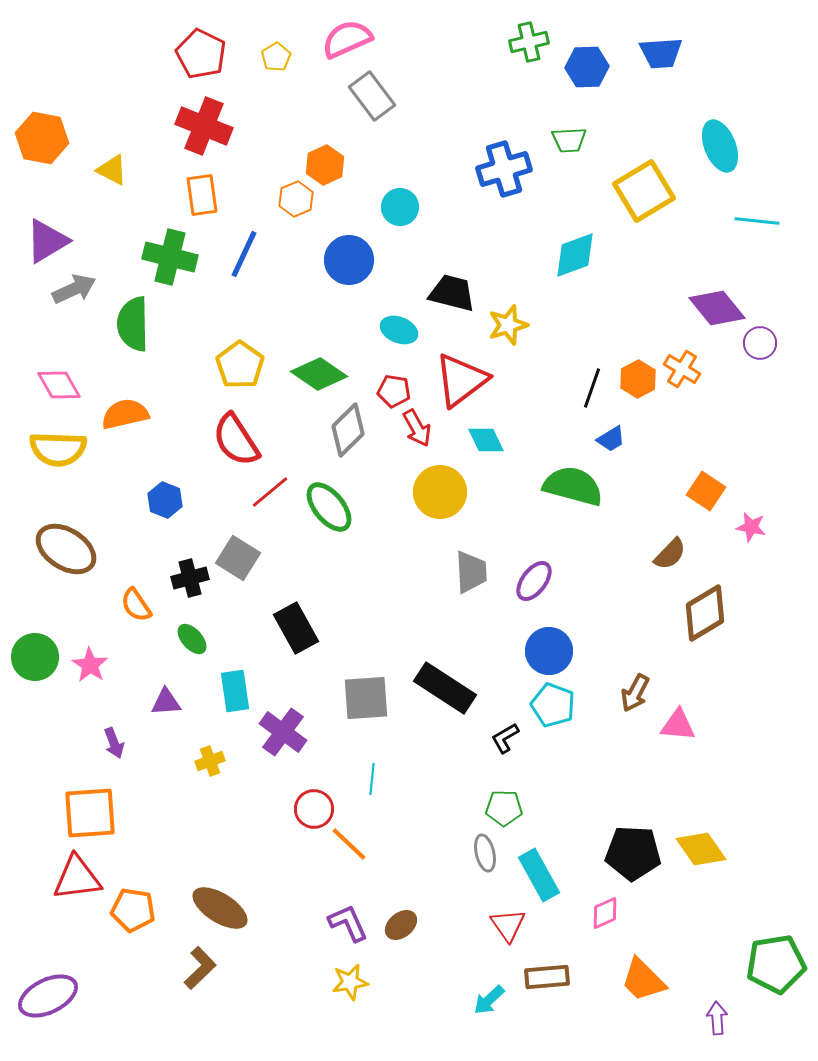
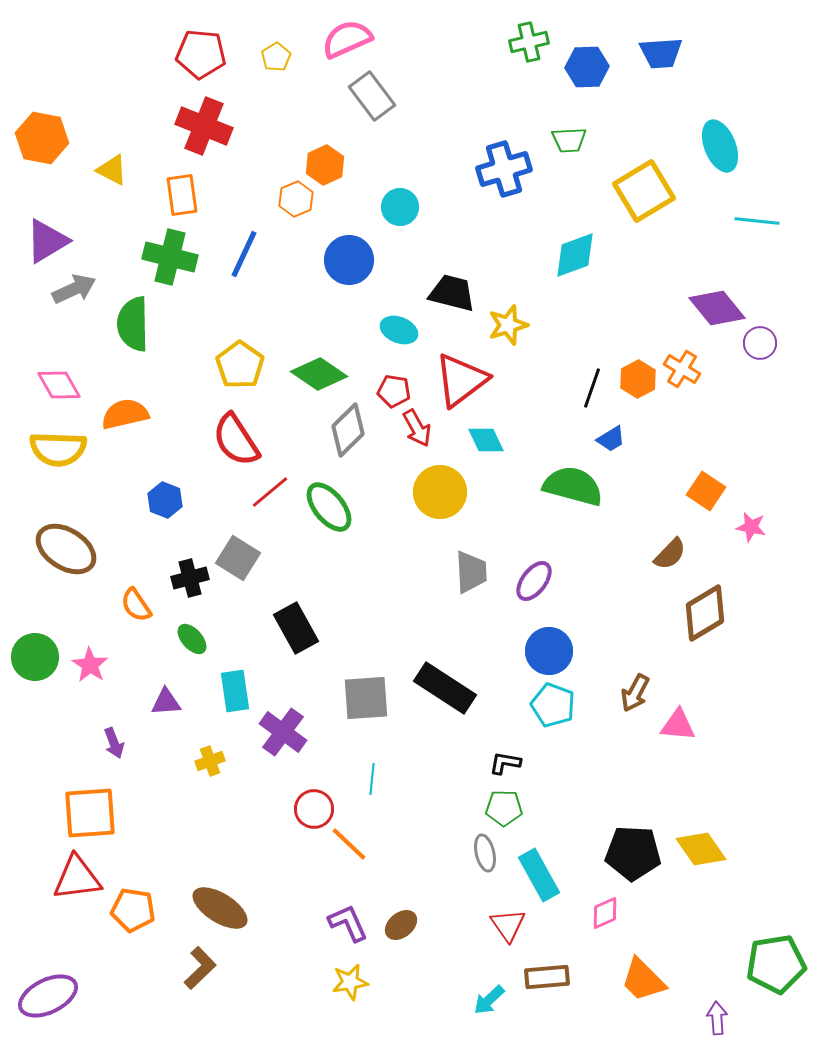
red pentagon at (201, 54): rotated 21 degrees counterclockwise
orange rectangle at (202, 195): moved 20 px left
black L-shape at (505, 738): moved 25 px down; rotated 40 degrees clockwise
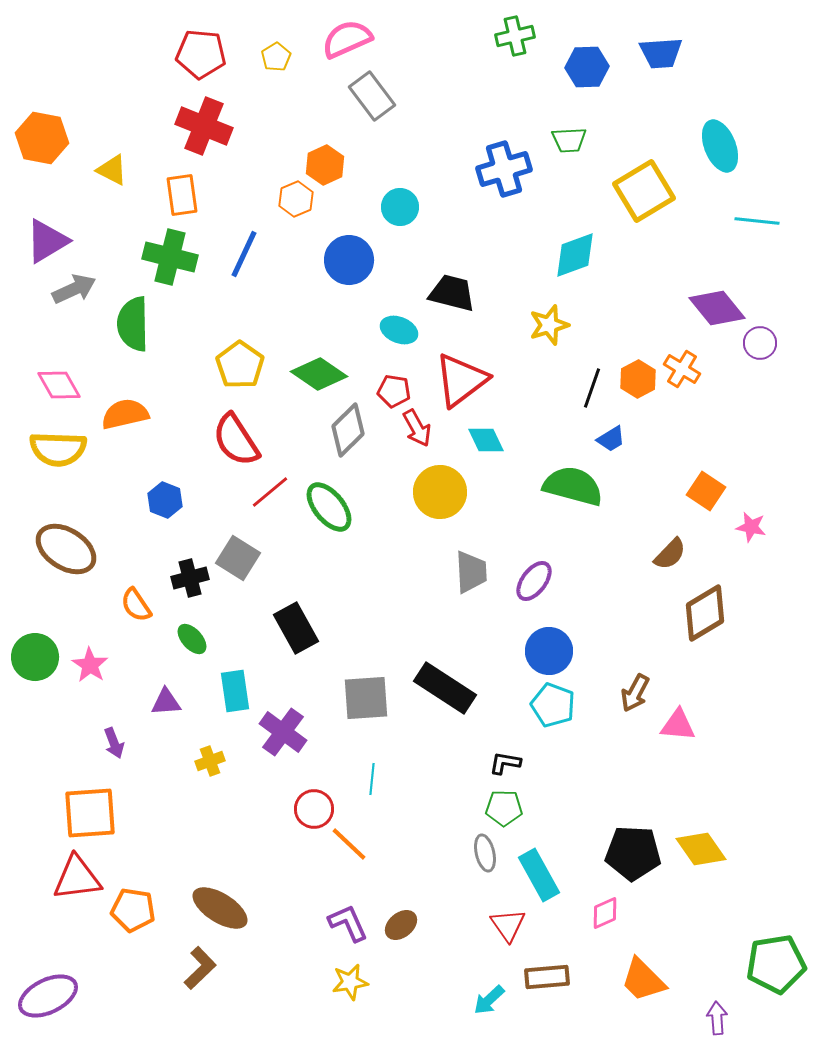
green cross at (529, 42): moved 14 px left, 6 px up
yellow star at (508, 325): moved 41 px right
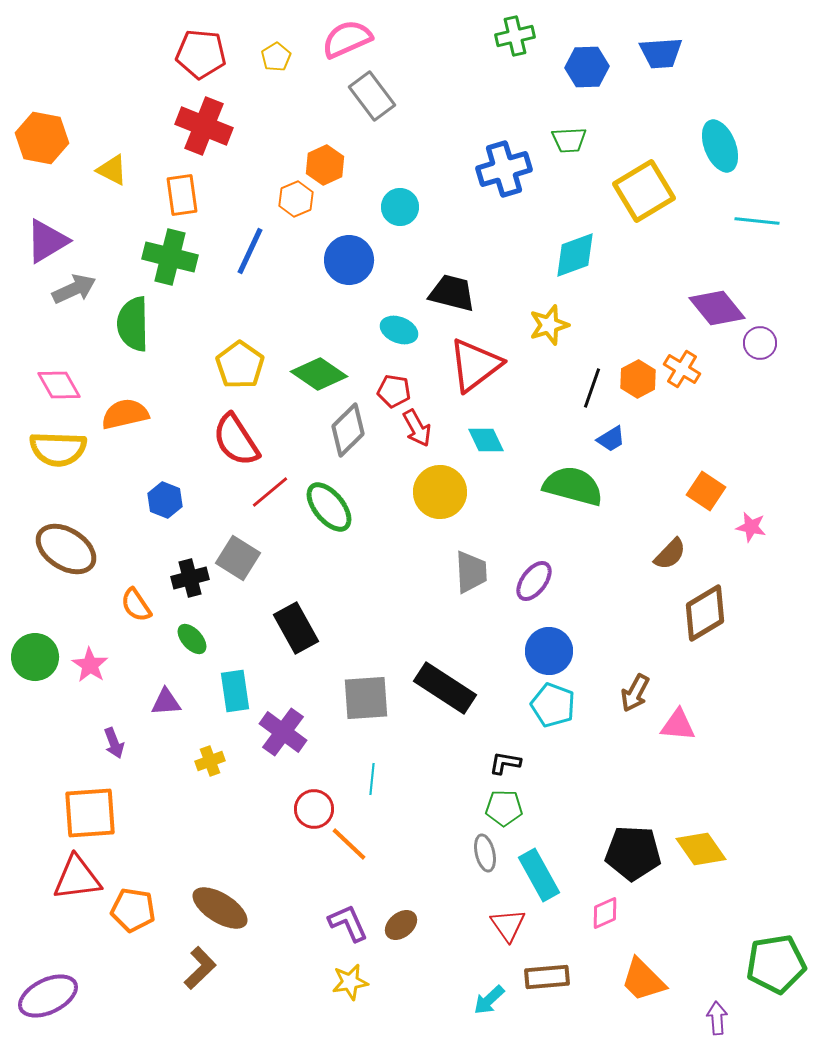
blue line at (244, 254): moved 6 px right, 3 px up
red triangle at (461, 380): moved 14 px right, 15 px up
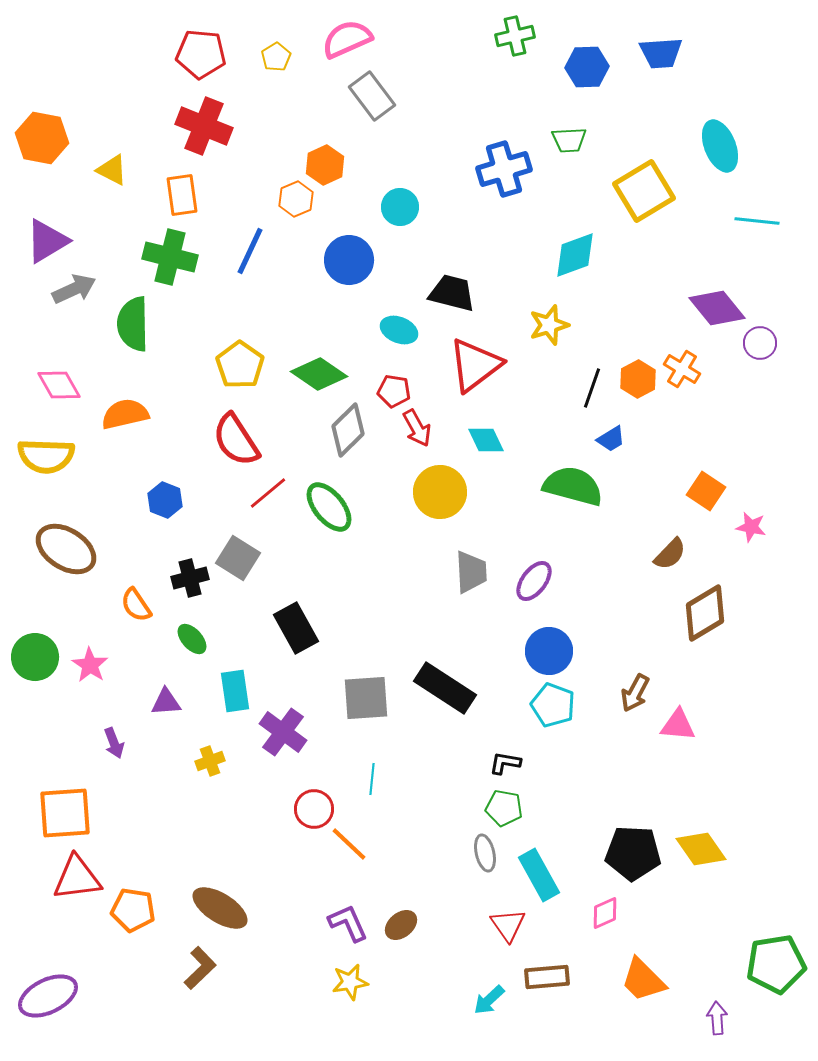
yellow semicircle at (58, 449): moved 12 px left, 7 px down
red line at (270, 492): moved 2 px left, 1 px down
green pentagon at (504, 808): rotated 9 degrees clockwise
orange square at (90, 813): moved 25 px left
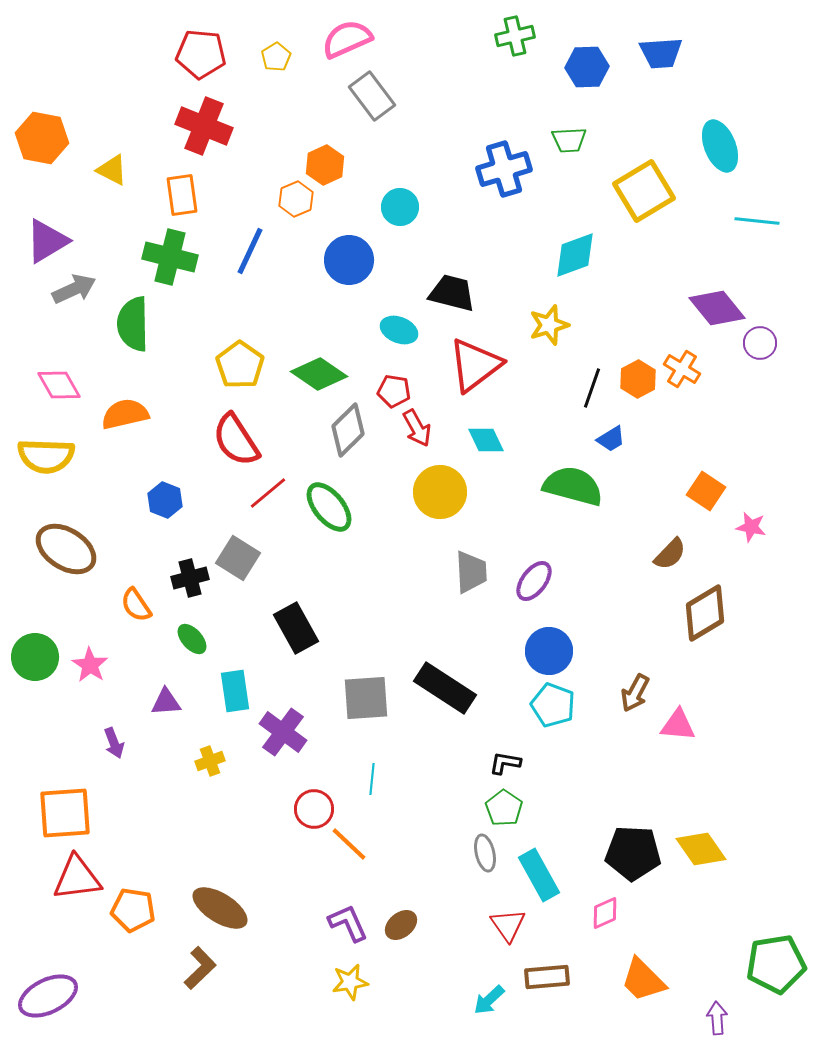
green pentagon at (504, 808): rotated 24 degrees clockwise
